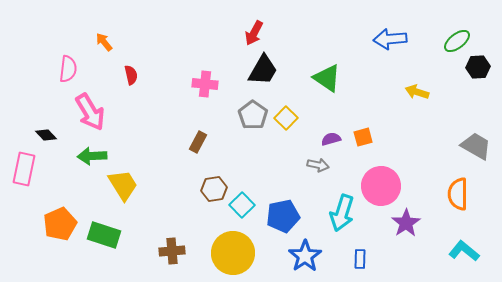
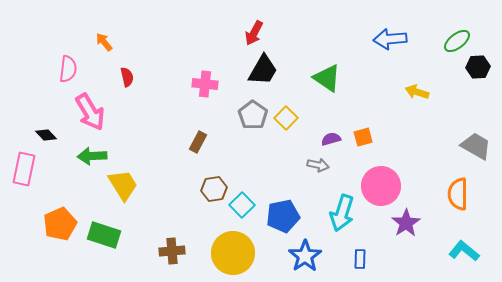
red semicircle: moved 4 px left, 2 px down
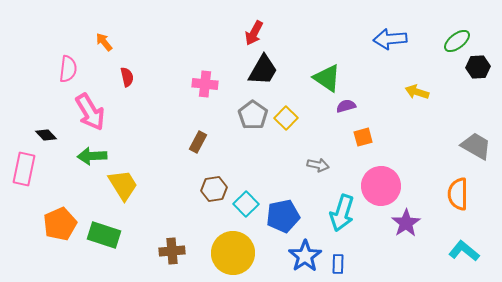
purple semicircle: moved 15 px right, 33 px up
cyan square: moved 4 px right, 1 px up
blue rectangle: moved 22 px left, 5 px down
